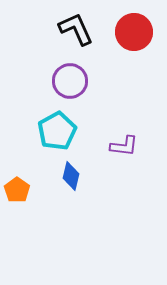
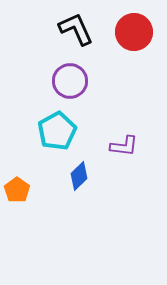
blue diamond: moved 8 px right; rotated 32 degrees clockwise
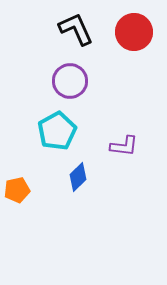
blue diamond: moved 1 px left, 1 px down
orange pentagon: rotated 25 degrees clockwise
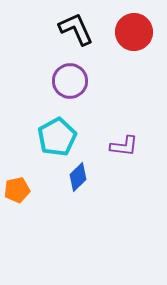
cyan pentagon: moved 6 px down
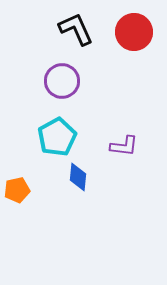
purple circle: moved 8 px left
blue diamond: rotated 40 degrees counterclockwise
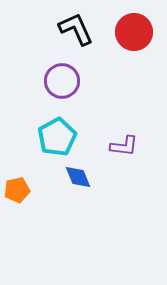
blue diamond: rotated 28 degrees counterclockwise
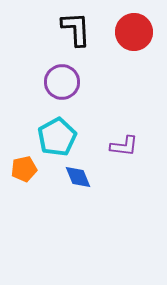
black L-shape: rotated 21 degrees clockwise
purple circle: moved 1 px down
orange pentagon: moved 7 px right, 21 px up
